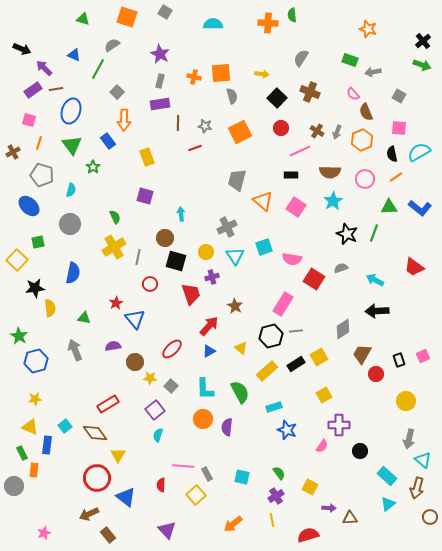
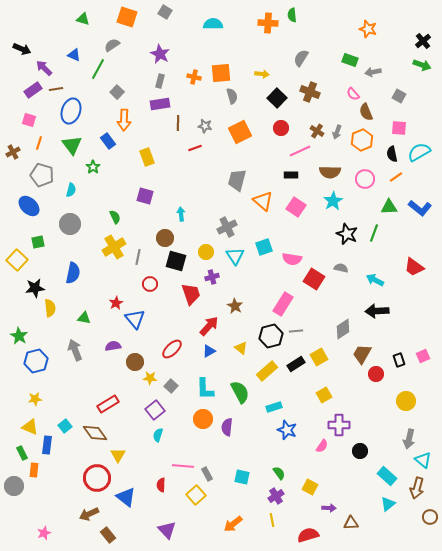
gray semicircle at (341, 268): rotated 32 degrees clockwise
brown triangle at (350, 518): moved 1 px right, 5 px down
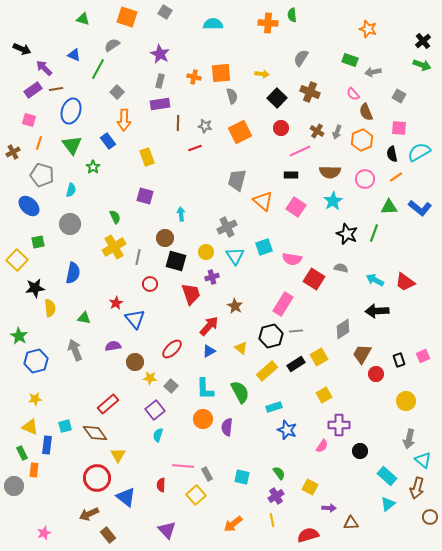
red trapezoid at (414, 267): moved 9 px left, 15 px down
red rectangle at (108, 404): rotated 10 degrees counterclockwise
cyan square at (65, 426): rotated 24 degrees clockwise
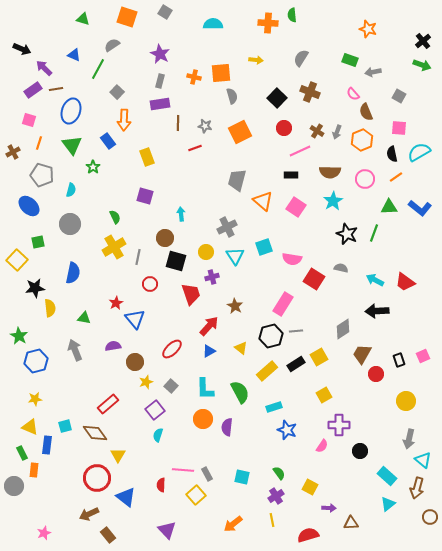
yellow arrow at (262, 74): moved 6 px left, 14 px up
red circle at (281, 128): moved 3 px right
yellow star at (150, 378): moved 4 px left, 4 px down; rotated 24 degrees counterclockwise
pink line at (183, 466): moved 4 px down
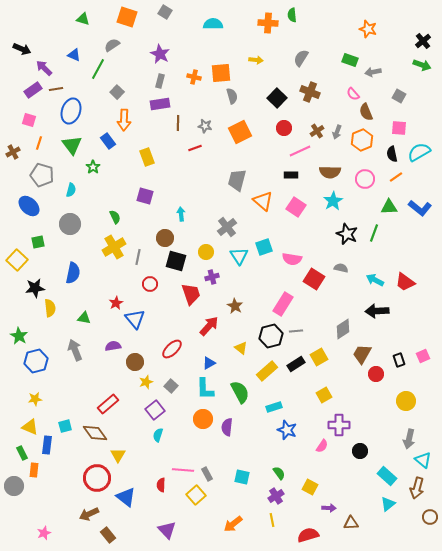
brown cross at (317, 131): rotated 24 degrees clockwise
gray cross at (227, 227): rotated 12 degrees counterclockwise
cyan triangle at (235, 256): moved 4 px right
blue triangle at (209, 351): moved 12 px down
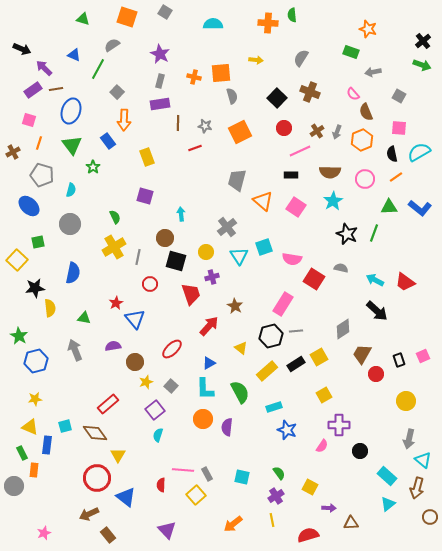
green rectangle at (350, 60): moved 1 px right, 8 px up
black arrow at (377, 311): rotated 135 degrees counterclockwise
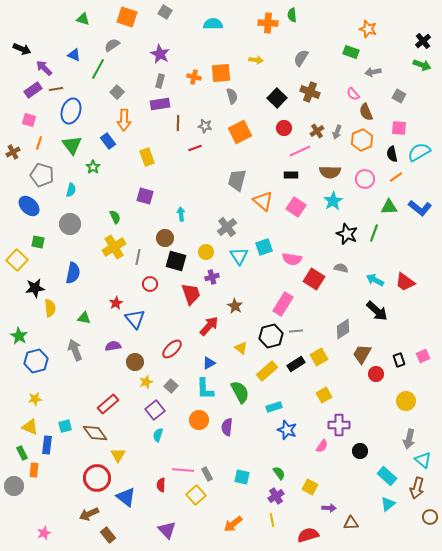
green square at (38, 242): rotated 24 degrees clockwise
orange circle at (203, 419): moved 4 px left, 1 px down
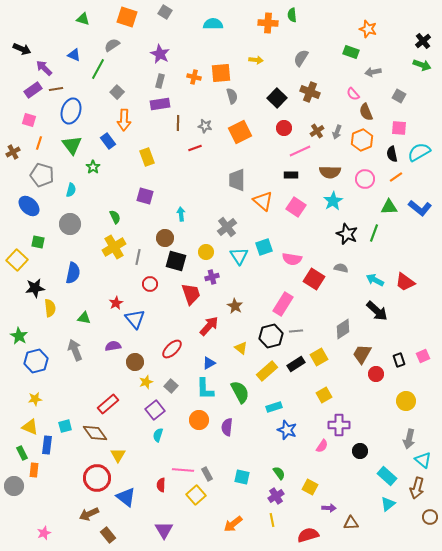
gray trapezoid at (237, 180): rotated 15 degrees counterclockwise
purple triangle at (167, 530): moved 3 px left; rotated 12 degrees clockwise
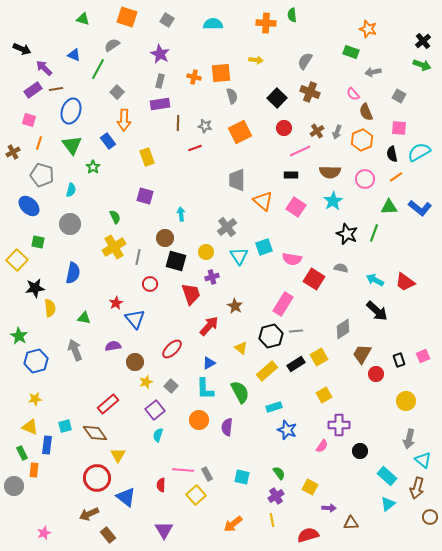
gray square at (165, 12): moved 2 px right, 8 px down
orange cross at (268, 23): moved 2 px left
gray semicircle at (301, 58): moved 4 px right, 3 px down
